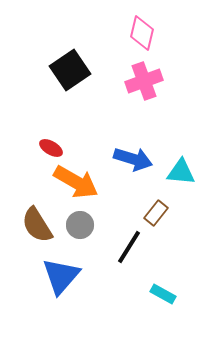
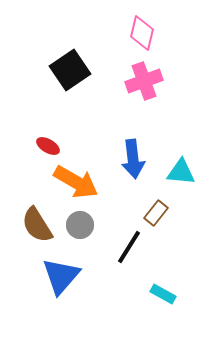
red ellipse: moved 3 px left, 2 px up
blue arrow: rotated 66 degrees clockwise
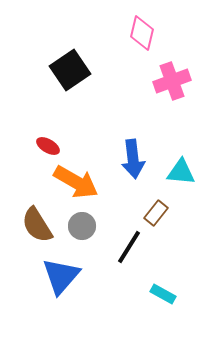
pink cross: moved 28 px right
gray circle: moved 2 px right, 1 px down
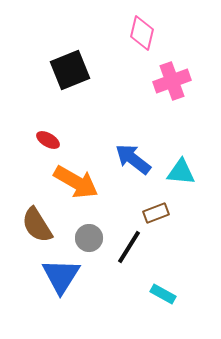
black square: rotated 12 degrees clockwise
red ellipse: moved 6 px up
blue arrow: rotated 135 degrees clockwise
brown rectangle: rotated 30 degrees clockwise
gray circle: moved 7 px right, 12 px down
blue triangle: rotated 9 degrees counterclockwise
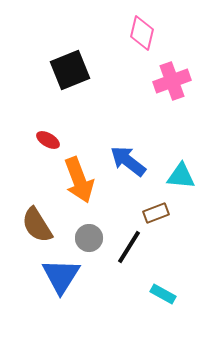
blue arrow: moved 5 px left, 2 px down
cyan triangle: moved 4 px down
orange arrow: moved 3 px right, 2 px up; rotated 39 degrees clockwise
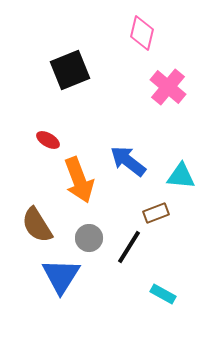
pink cross: moved 4 px left, 6 px down; rotated 30 degrees counterclockwise
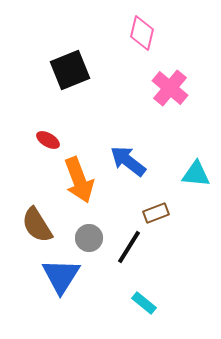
pink cross: moved 2 px right, 1 px down
cyan triangle: moved 15 px right, 2 px up
cyan rectangle: moved 19 px left, 9 px down; rotated 10 degrees clockwise
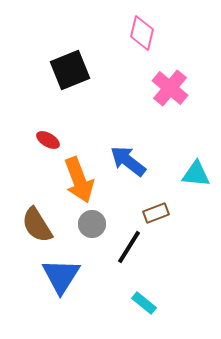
gray circle: moved 3 px right, 14 px up
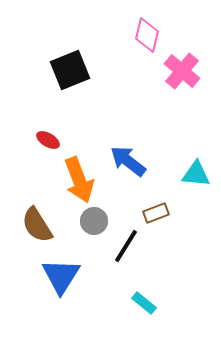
pink diamond: moved 5 px right, 2 px down
pink cross: moved 12 px right, 17 px up
gray circle: moved 2 px right, 3 px up
black line: moved 3 px left, 1 px up
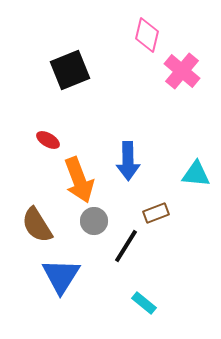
blue arrow: rotated 129 degrees counterclockwise
